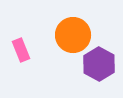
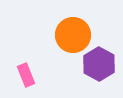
pink rectangle: moved 5 px right, 25 px down
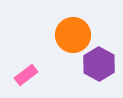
pink rectangle: rotated 75 degrees clockwise
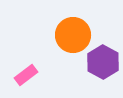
purple hexagon: moved 4 px right, 2 px up
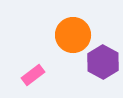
pink rectangle: moved 7 px right
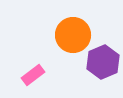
purple hexagon: rotated 8 degrees clockwise
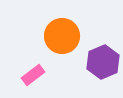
orange circle: moved 11 px left, 1 px down
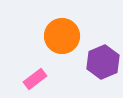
pink rectangle: moved 2 px right, 4 px down
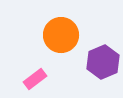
orange circle: moved 1 px left, 1 px up
